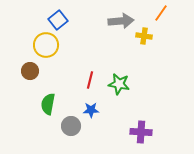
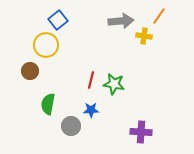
orange line: moved 2 px left, 3 px down
red line: moved 1 px right
green star: moved 5 px left
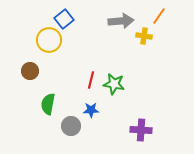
blue square: moved 6 px right, 1 px up
yellow circle: moved 3 px right, 5 px up
purple cross: moved 2 px up
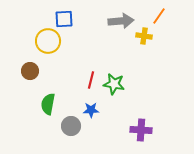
blue square: rotated 36 degrees clockwise
yellow circle: moved 1 px left, 1 px down
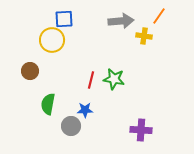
yellow circle: moved 4 px right, 1 px up
green star: moved 5 px up
blue star: moved 6 px left
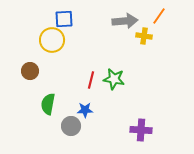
gray arrow: moved 4 px right
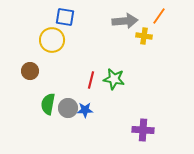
blue square: moved 1 px right, 2 px up; rotated 12 degrees clockwise
gray circle: moved 3 px left, 18 px up
purple cross: moved 2 px right
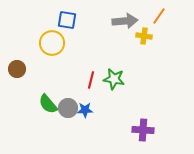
blue square: moved 2 px right, 3 px down
yellow circle: moved 3 px down
brown circle: moved 13 px left, 2 px up
green semicircle: rotated 50 degrees counterclockwise
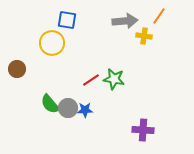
red line: rotated 42 degrees clockwise
green semicircle: moved 2 px right
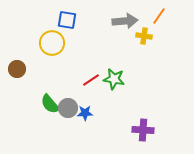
blue star: moved 3 px down
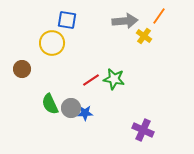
yellow cross: rotated 28 degrees clockwise
brown circle: moved 5 px right
green semicircle: rotated 15 degrees clockwise
gray circle: moved 3 px right
purple cross: rotated 20 degrees clockwise
